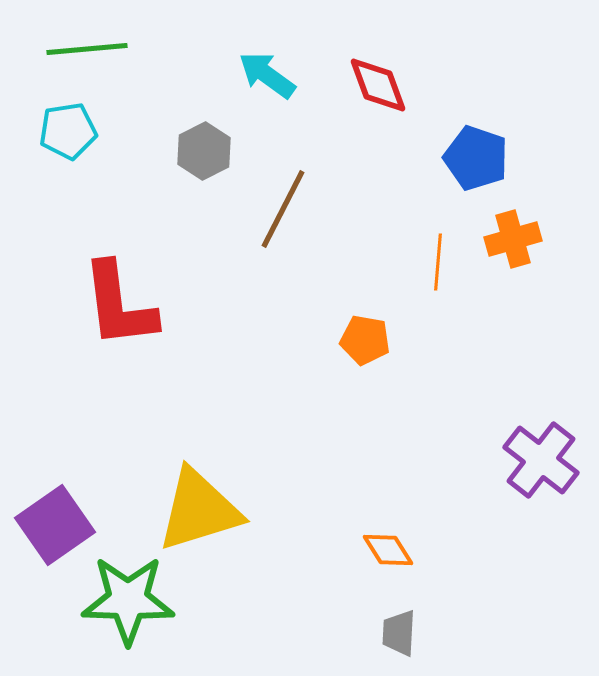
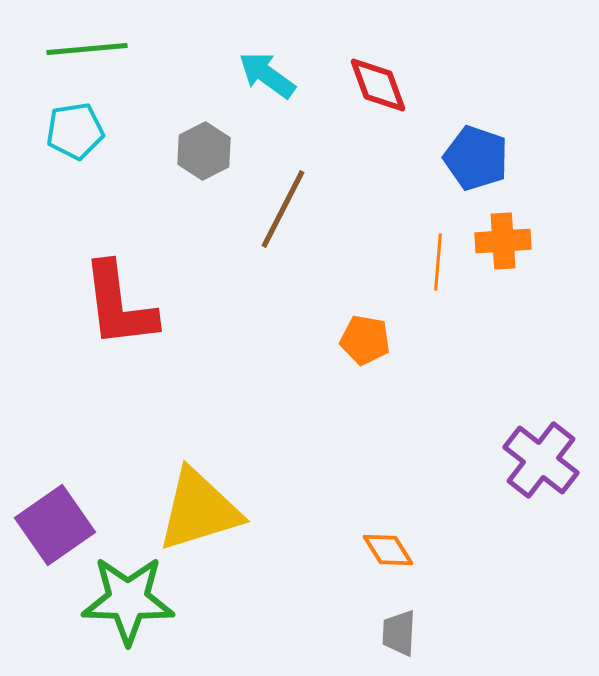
cyan pentagon: moved 7 px right
orange cross: moved 10 px left, 2 px down; rotated 12 degrees clockwise
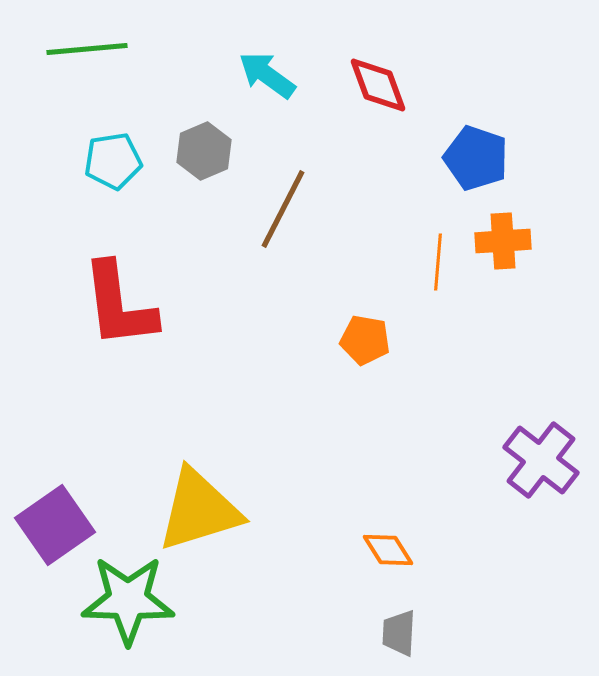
cyan pentagon: moved 38 px right, 30 px down
gray hexagon: rotated 4 degrees clockwise
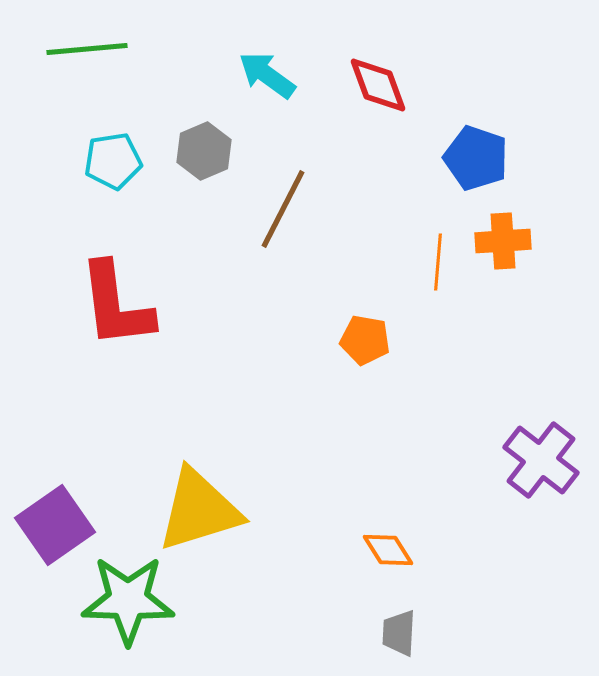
red L-shape: moved 3 px left
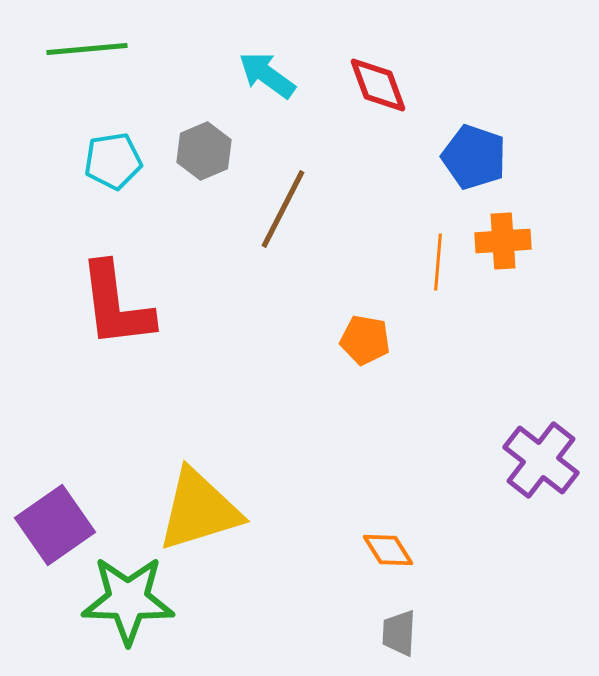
blue pentagon: moved 2 px left, 1 px up
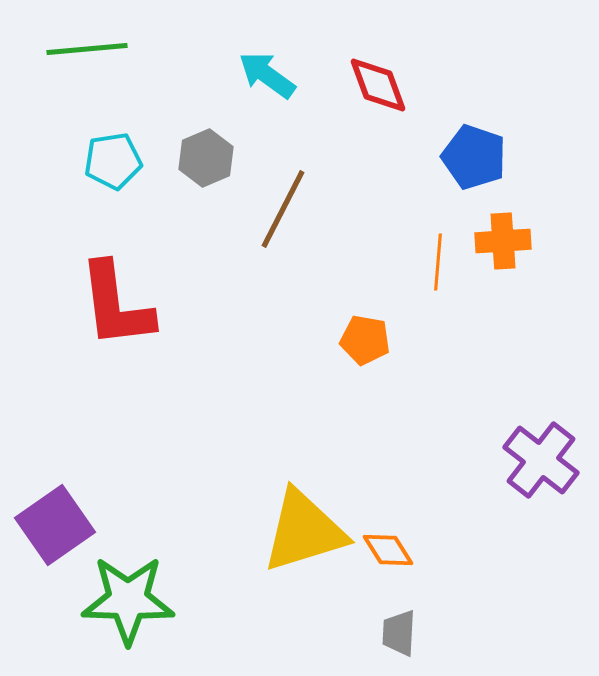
gray hexagon: moved 2 px right, 7 px down
yellow triangle: moved 105 px right, 21 px down
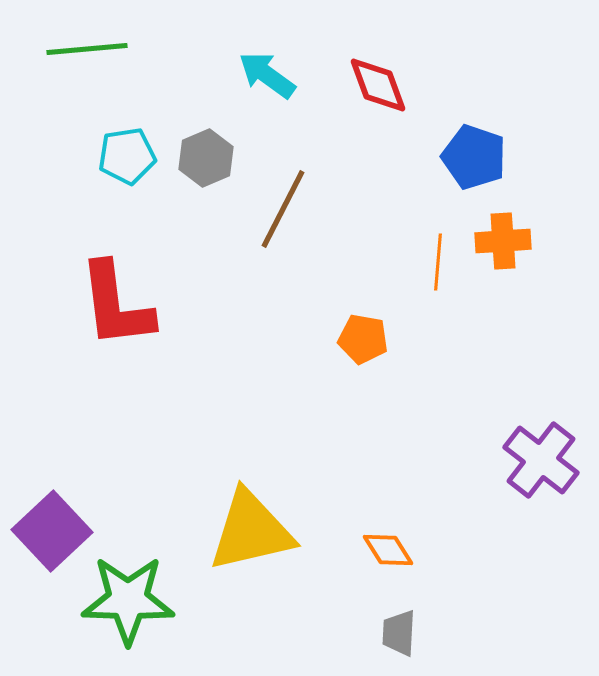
cyan pentagon: moved 14 px right, 5 px up
orange pentagon: moved 2 px left, 1 px up
purple square: moved 3 px left, 6 px down; rotated 8 degrees counterclockwise
yellow triangle: moved 53 px left; rotated 4 degrees clockwise
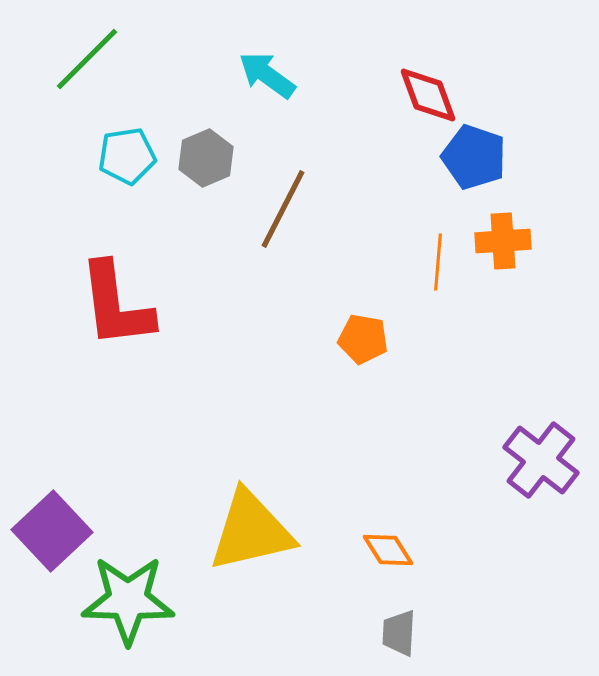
green line: moved 10 px down; rotated 40 degrees counterclockwise
red diamond: moved 50 px right, 10 px down
